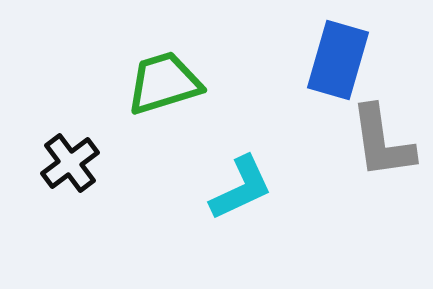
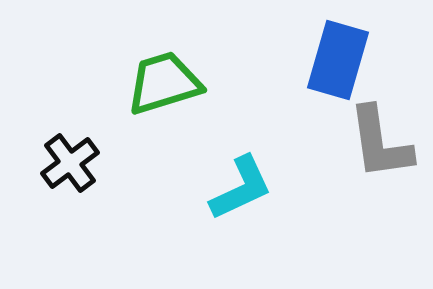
gray L-shape: moved 2 px left, 1 px down
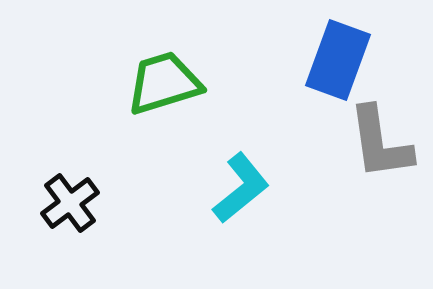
blue rectangle: rotated 4 degrees clockwise
black cross: moved 40 px down
cyan L-shape: rotated 14 degrees counterclockwise
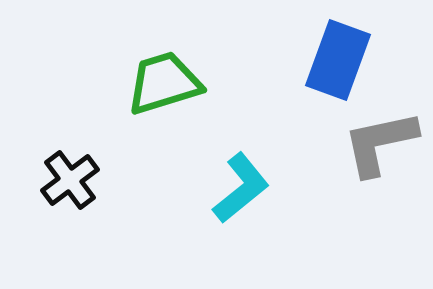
gray L-shape: rotated 86 degrees clockwise
black cross: moved 23 px up
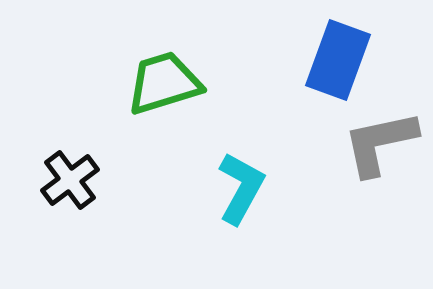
cyan L-shape: rotated 22 degrees counterclockwise
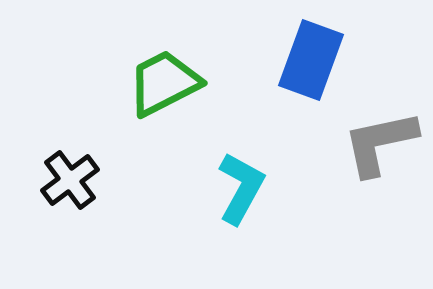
blue rectangle: moved 27 px left
green trapezoid: rotated 10 degrees counterclockwise
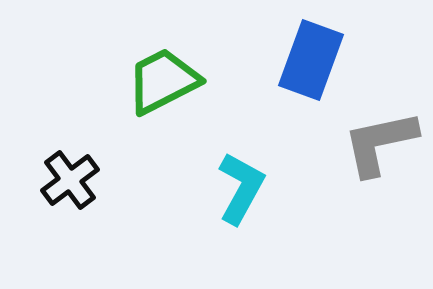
green trapezoid: moved 1 px left, 2 px up
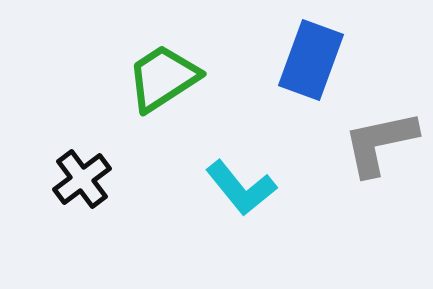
green trapezoid: moved 3 px up; rotated 6 degrees counterclockwise
black cross: moved 12 px right, 1 px up
cyan L-shape: rotated 112 degrees clockwise
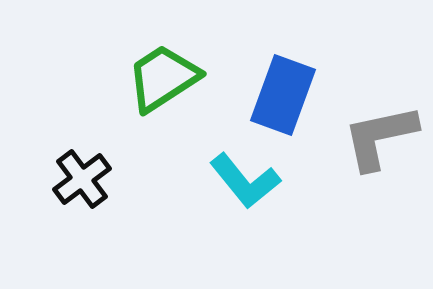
blue rectangle: moved 28 px left, 35 px down
gray L-shape: moved 6 px up
cyan L-shape: moved 4 px right, 7 px up
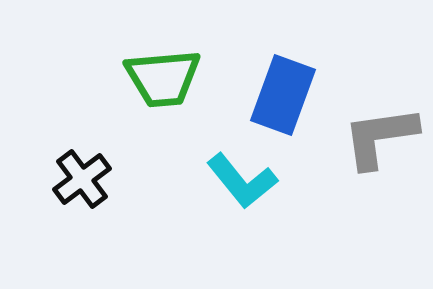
green trapezoid: rotated 152 degrees counterclockwise
gray L-shape: rotated 4 degrees clockwise
cyan L-shape: moved 3 px left
